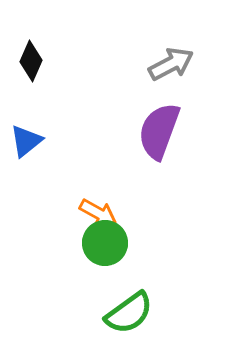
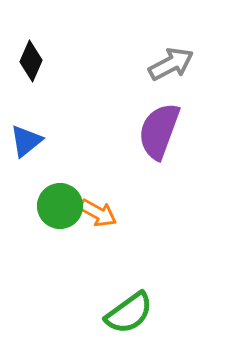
green circle: moved 45 px left, 37 px up
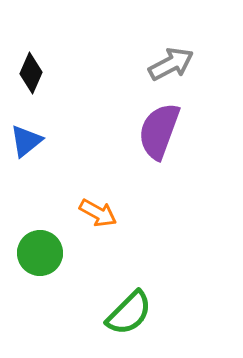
black diamond: moved 12 px down
green circle: moved 20 px left, 47 px down
green semicircle: rotated 9 degrees counterclockwise
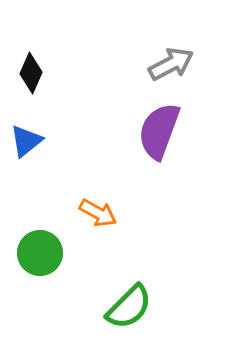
green semicircle: moved 6 px up
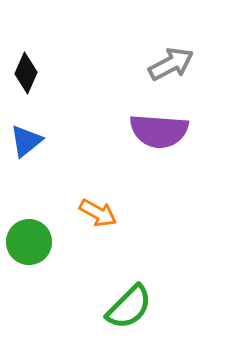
black diamond: moved 5 px left
purple semicircle: rotated 106 degrees counterclockwise
green circle: moved 11 px left, 11 px up
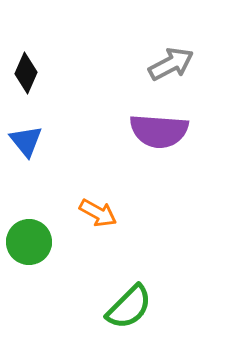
blue triangle: rotated 30 degrees counterclockwise
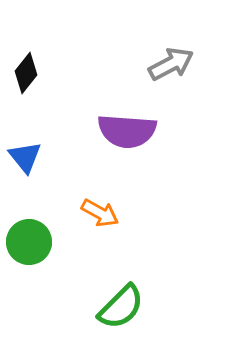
black diamond: rotated 15 degrees clockwise
purple semicircle: moved 32 px left
blue triangle: moved 1 px left, 16 px down
orange arrow: moved 2 px right
green semicircle: moved 8 px left
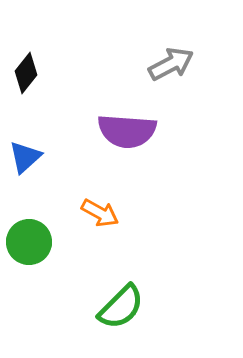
blue triangle: rotated 27 degrees clockwise
